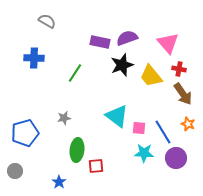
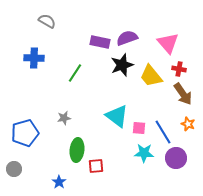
gray circle: moved 1 px left, 2 px up
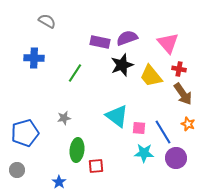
gray circle: moved 3 px right, 1 px down
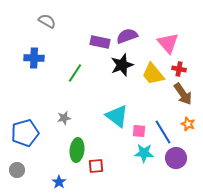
purple semicircle: moved 2 px up
yellow trapezoid: moved 2 px right, 2 px up
pink square: moved 3 px down
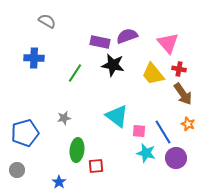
black star: moved 9 px left; rotated 30 degrees clockwise
cyan star: moved 2 px right; rotated 12 degrees clockwise
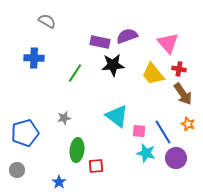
black star: rotated 15 degrees counterclockwise
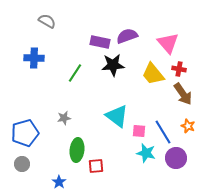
orange star: moved 2 px down
gray circle: moved 5 px right, 6 px up
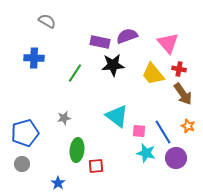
blue star: moved 1 px left, 1 px down
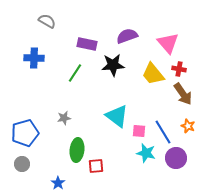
purple rectangle: moved 13 px left, 2 px down
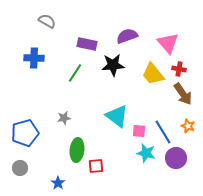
gray circle: moved 2 px left, 4 px down
